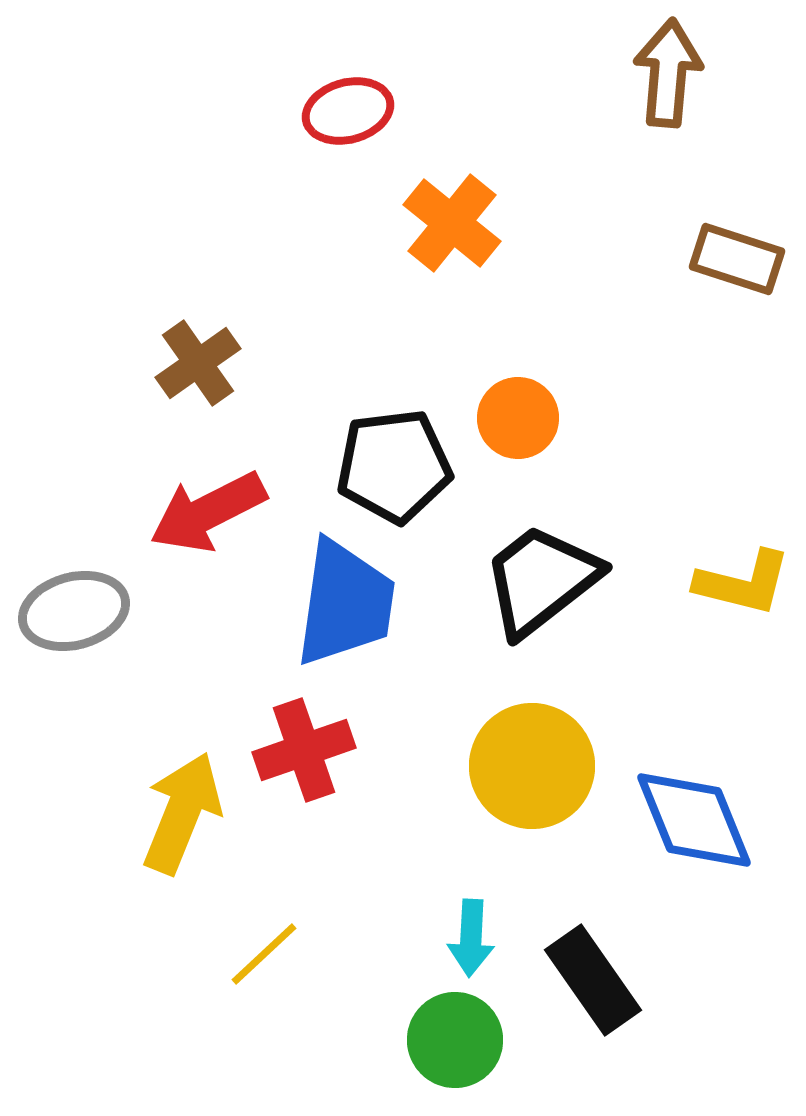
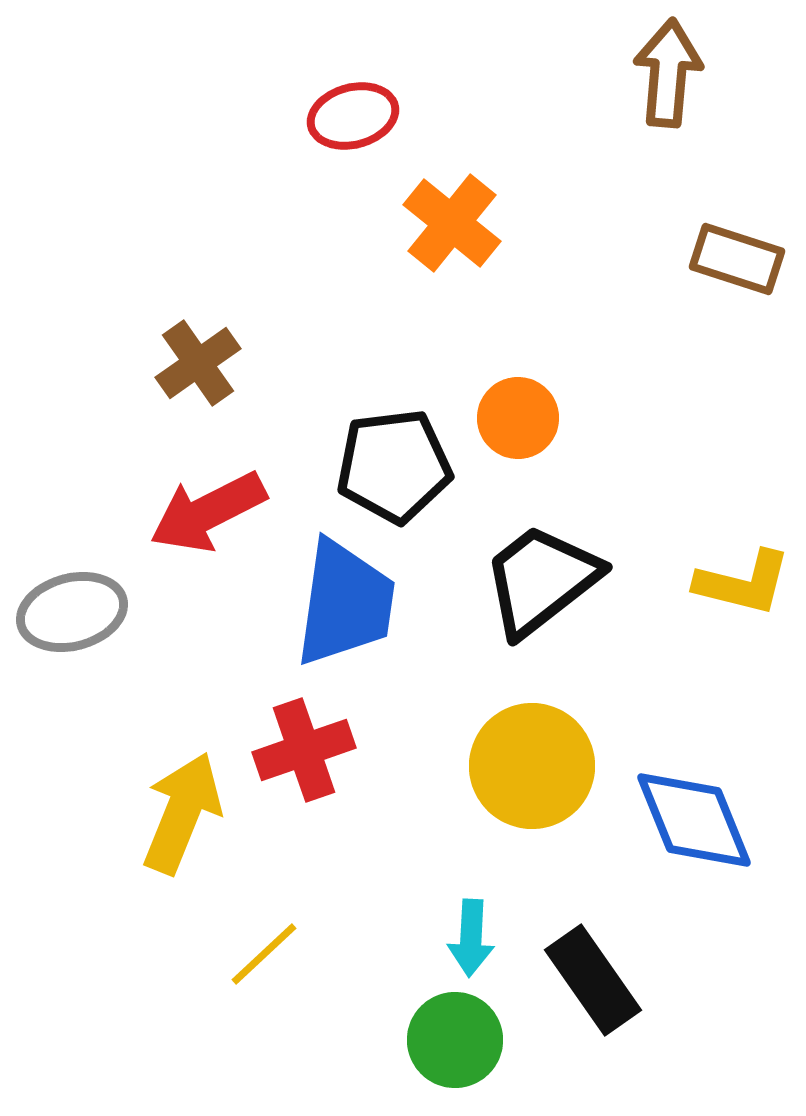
red ellipse: moved 5 px right, 5 px down
gray ellipse: moved 2 px left, 1 px down
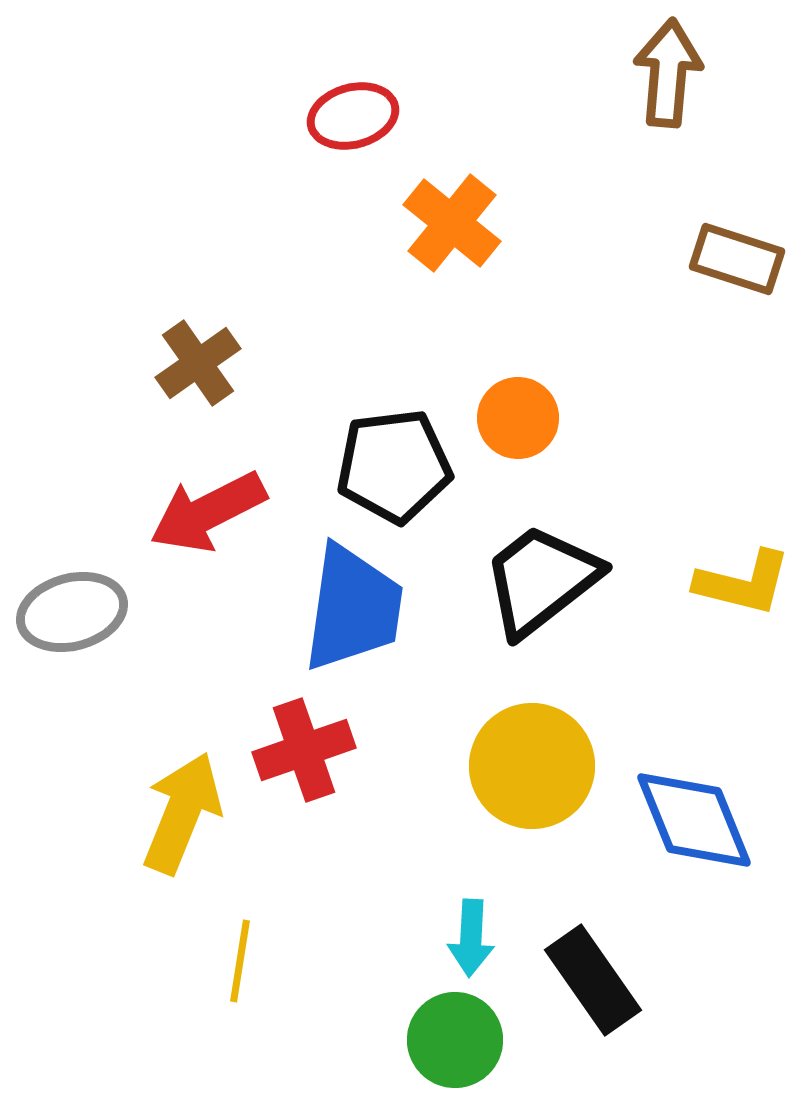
blue trapezoid: moved 8 px right, 5 px down
yellow line: moved 24 px left, 7 px down; rotated 38 degrees counterclockwise
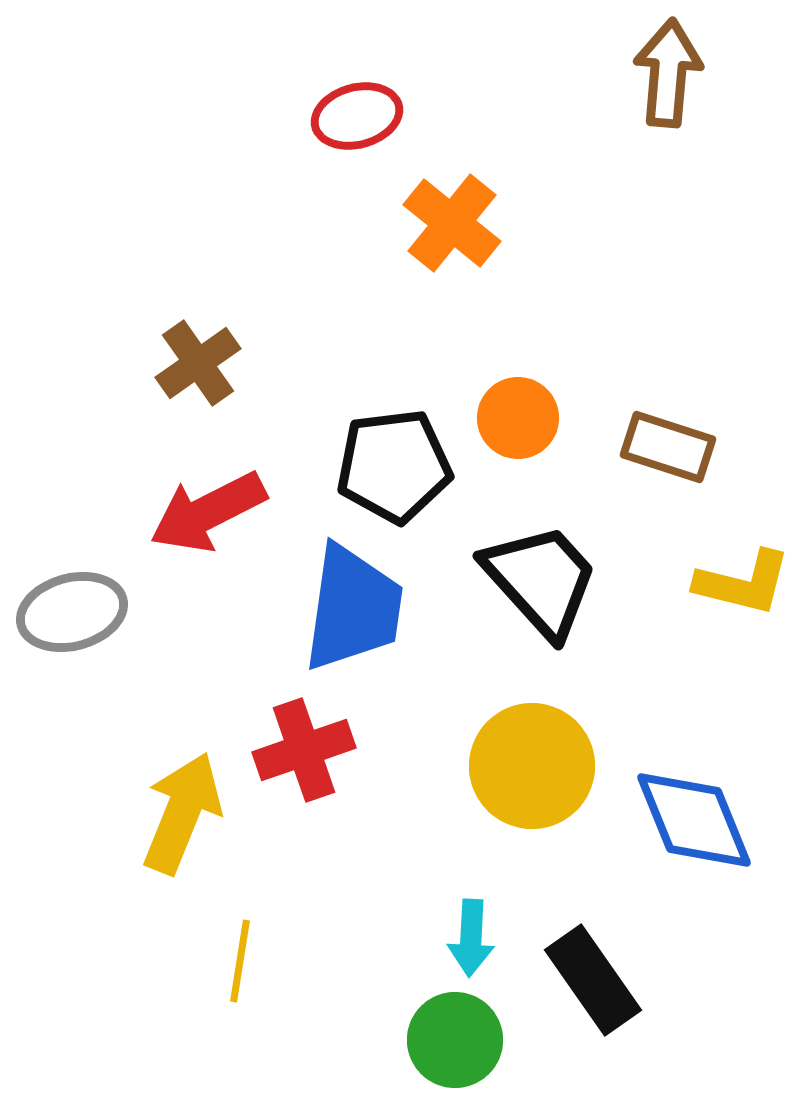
red ellipse: moved 4 px right
brown rectangle: moved 69 px left, 188 px down
black trapezoid: rotated 86 degrees clockwise
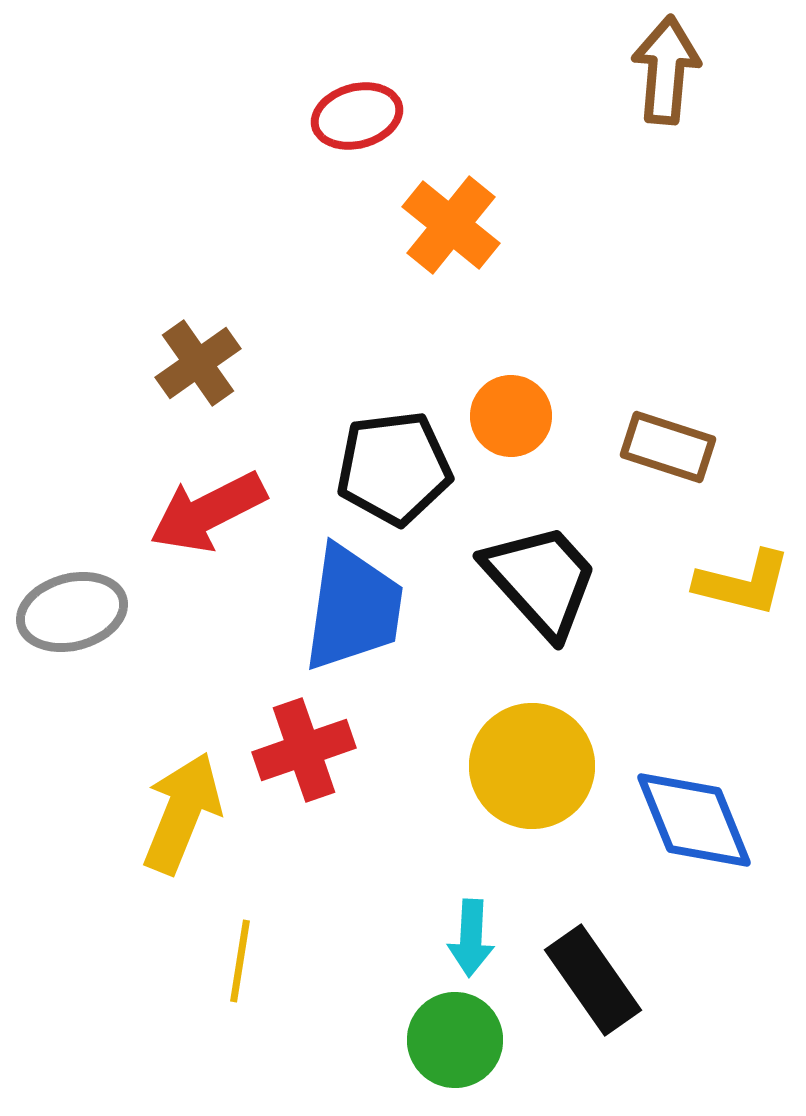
brown arrow: moved 2 px left, 3 px up
orange cross: moved 1 px left, 2 px down
orange circle: moved 7 px left, 2 px up
black pentagon: moved 2 px down
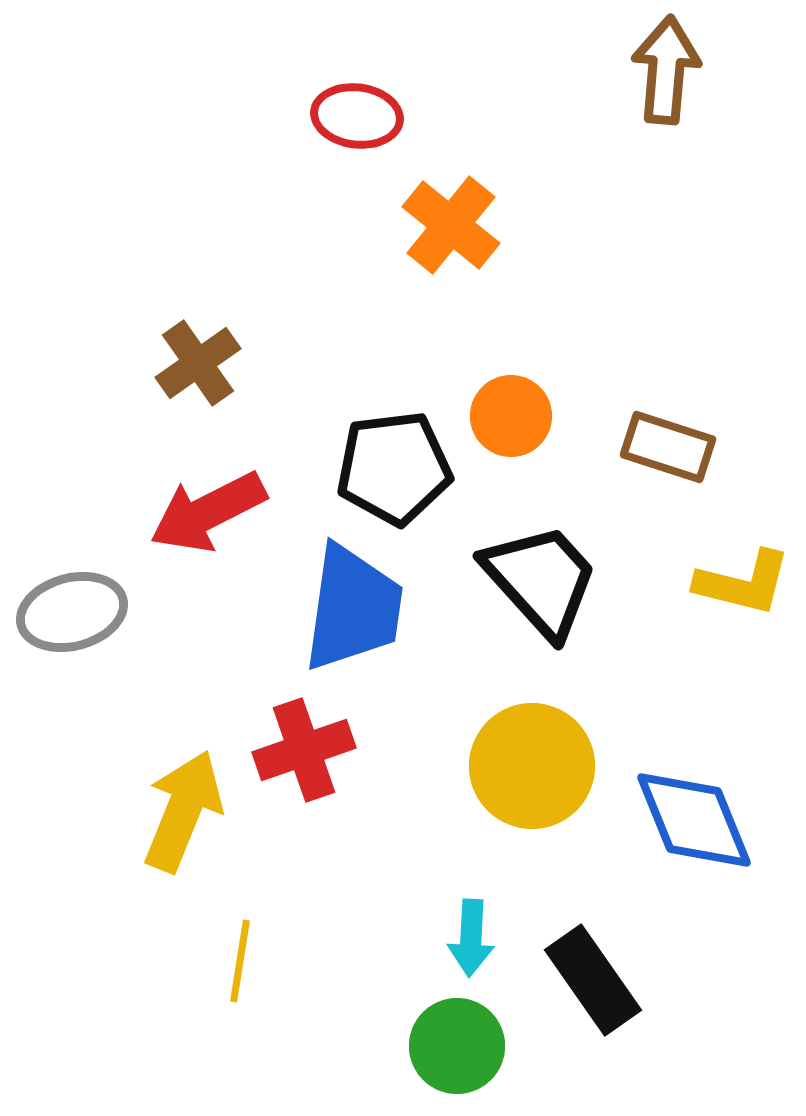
red ellipse: rotated 22 degrees clockwise
yellow arrow: moved 1 px right, 2 px up
green circle: moved 2 px right, 6 px down
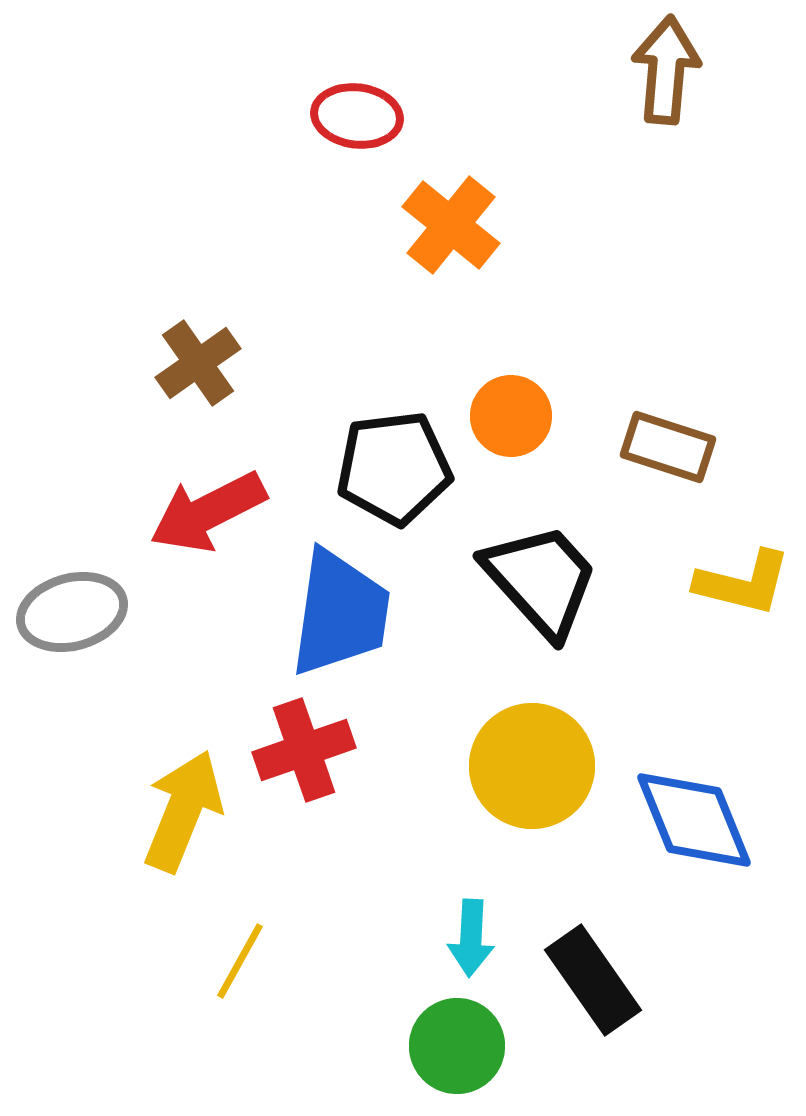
blue trapezoid: moved 13 px left, 5 px down
yellow line: rotated 20 degrees clockwise
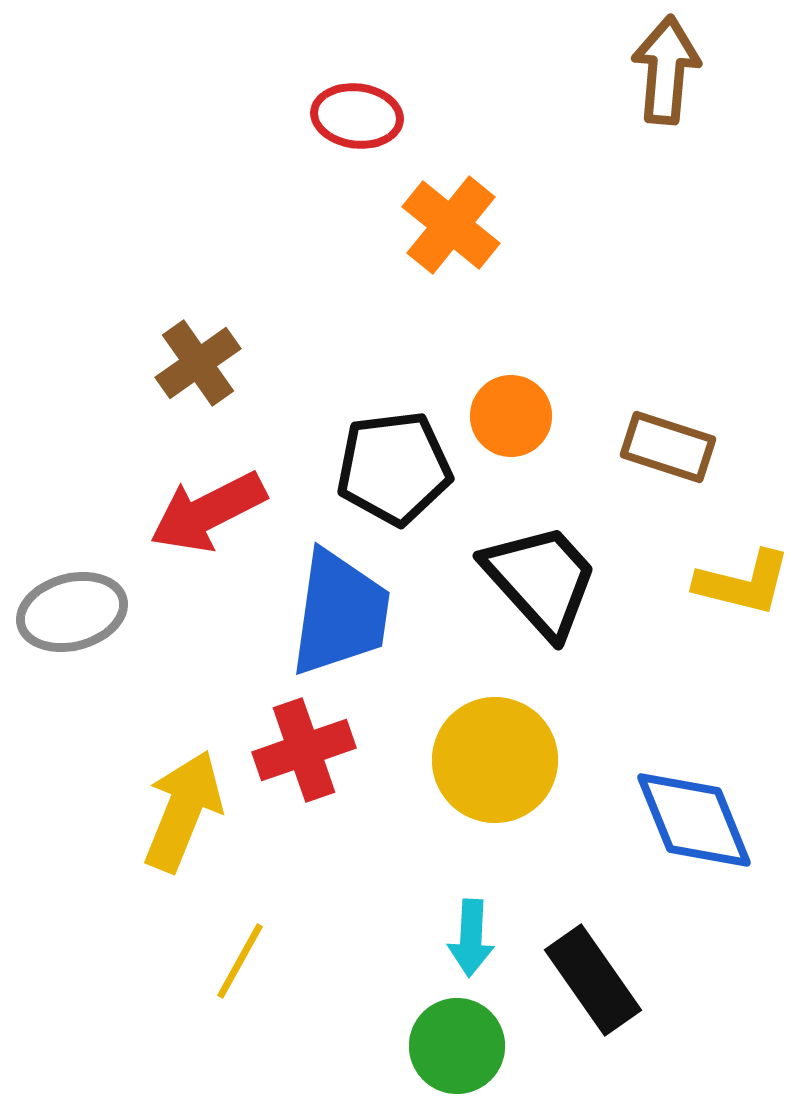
yellow circle: moved 37 px left, 6 px up
